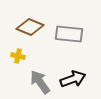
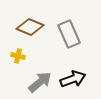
gray rectangle: rotated 60 degrees clockwise
gray arrow: rotated 85 degrees clockwise
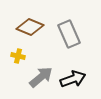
gray arrow: moved 1 px right, 5 px up
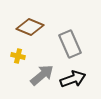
gray rectangle: moved 1 px right, 10 px down
gray arrow: moved 1 px right, 2 px up
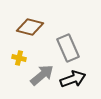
brown diamond: rotated 8 degrees counterclockwise
gray rectangle: moved 2 px left, 4 px down
yellow cross: moved 1 px right, 2 px down
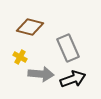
yellow cross: moved 1 px right, 1 px up; rotated 16 degrees clockwise
gray arrow: moved 1 px left, 1 px up; rotated 45 degrees clockwise
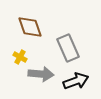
brown diamond: rotated 56 degrees clockwise
black arrow: moved 3 px right, 2 px down
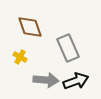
gray arrow: moved 5 px right, 6 px down
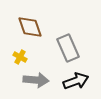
gray arrow: moved 10 px left
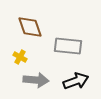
gray rectangle: moved 2 px up; rotated 60 degrees counterclockwise
